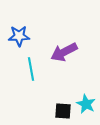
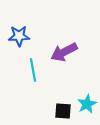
cyan line: moved 2 px right, 1 px down
cyan star: moved 1 px right; rotated 18 degrees clockwise
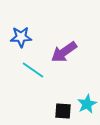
blue star: moved 2 px right, 1 px down
purple arrow: rotated 8 degrees counterclockwise
cyan line: rotated 45 degrees counterclockwise
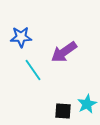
cyan line: rotated 20 degrees clockwise
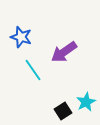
blue star: rotated 20 degrees clockwise
cyan star: moved 1 px left, 2 px up
black square: rotated 36 degrees counterclockwise
